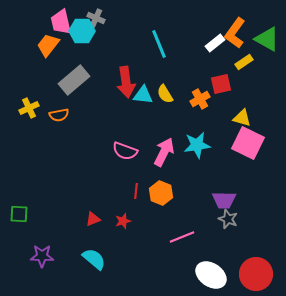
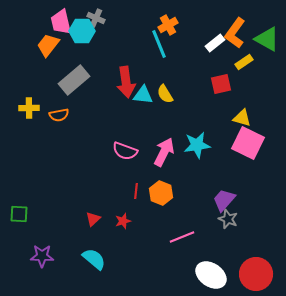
orange cross: moved 32 px left, 74 px up
yellow cross: rotated 24 degrees clockwise
purple trapezoid: rotated 130 degrees clockwise
red triangle: rotated 21 degrees counterclockwise
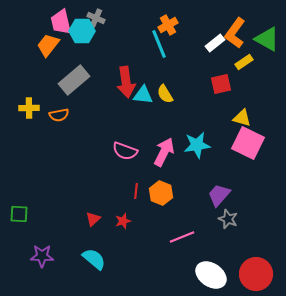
purple trapezoid: moved 5 px left, 5 px up
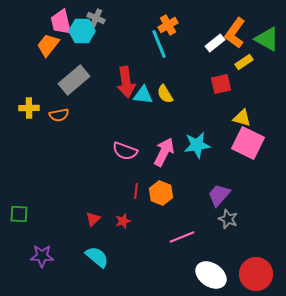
cyan semicircle: moved 3 px right, 2 px up
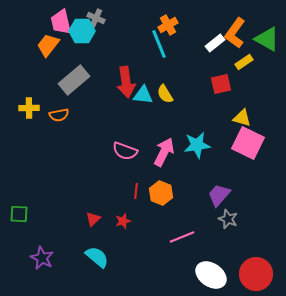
purple star: moved 2 px down; rotated 25 degrees clockwise
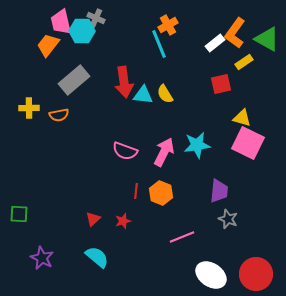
red arrow: moved 2 px left
purple trapezoid: moved 4 px up; rotated 145 degrees clockwise
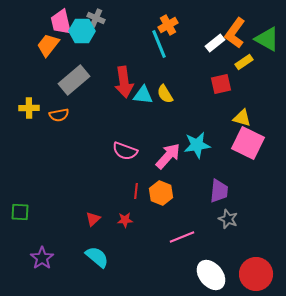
pink arrow: moved 4 px right, 4 px down; rotated 16 degrees clockwise
green square: moved 1 px right, 2 px up
red star: moved 2 px right, 1 px up; rotated 14 degrees clockwise
purple star: rotated 10 degrees clockwise
white ellipse: rotated 16 degrees clockwise
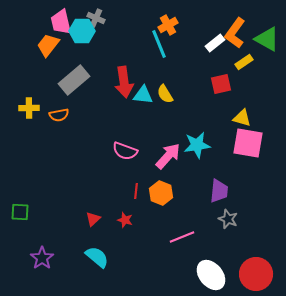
pink square: rotated 16 degrees counterclockwise
red star: rotated 21 degrees clockwise
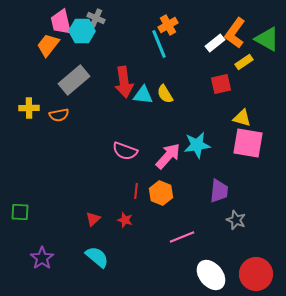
gray star: moved 8 px right, 1 px down
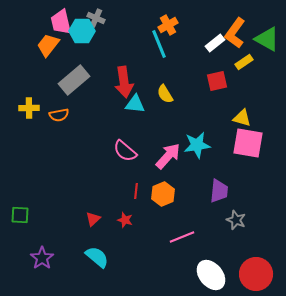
red square: moved 4 px left, 3 px up
cyan triangle: moved 8 px left, 9 px down
pink semicircle: rotated 20 degrees clockwise
orange hexagon: moved 2 px right, 1 px down; rotated 15 degrees clockwise
green square: moved 3 px down
